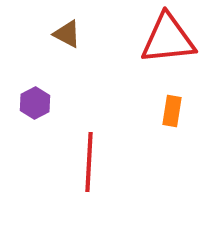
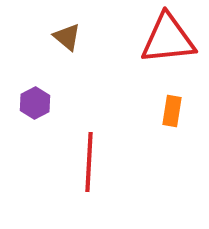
brown triangle: moved 3 px down; rotated 12 degrees clockwise
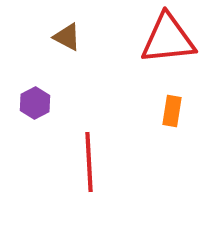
brown triangle: rotated 12 degrees counterclockwise
red line: rotated 6 degrees counterclockwise
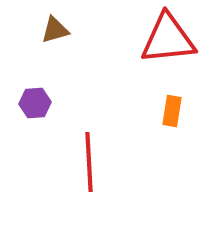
brown triangle: moved 12 px left, 7 px up; rotated 44 degrees counterclockwise
purple hexagon: rotated 24 degrees clockwise
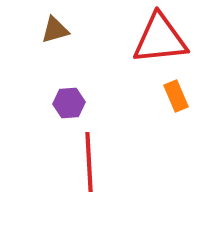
red triangle: moved 8 px left
purple hexagon: moved 34 px right
orange rectangle: moved 4 px right, 15 px up; rotated 32 degrees counterclockwise
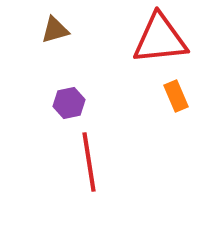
purple hexagon: rotated 8 degrees counterclockwise
red line: rotated 6 degrees counterclockwise
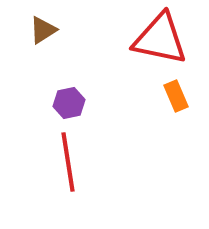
brown triangle: moved 12 px left; rotated 16 degrees counterclockwise
red triangle: rotated 18 degrees clockwise
red line: moved 21 px left
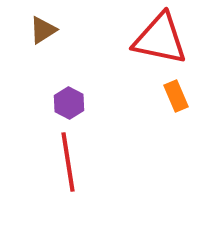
purple hexagon: rotated 20 degrees counterclockwise
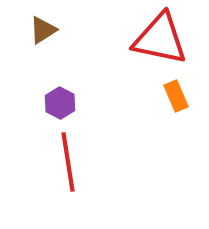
purple hexagon: moved 9 px left
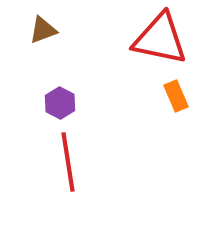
brown triangle: rotated 12 degrees clockwise
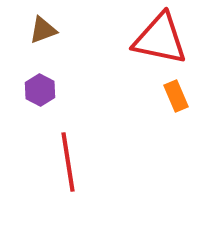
purple hexagon: moved 20 px left, 13 px up
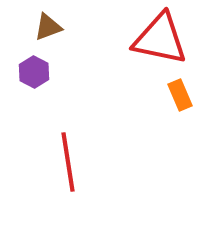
brown triangle: moved 5 px right, 3 px up
purple hexagon: moved 6 px left, 18 px up
orange rectangle: moved 4 px right, 1 px up
